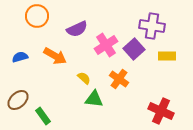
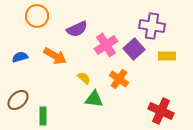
green rectangle: rotated 36 degrees clockwise
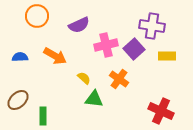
purple semicircle: moved 2 px right, 4 px up
pink cross: rotated 20 degrees clockwise
blue semicircle: rotated 14 degrees clockwise
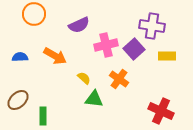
orange circle: moved 3 px left, 2 px up
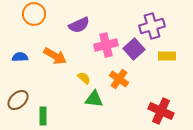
purple cross: rotated 25 degrees counterclockwise
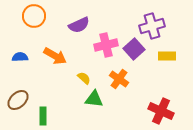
orange circle: moved 2 px down
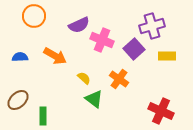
pink cross: moved 4 px left, 5 px up; rotated 35 degrees clockwise
green triangle: rotated 30 degrees clockwise
